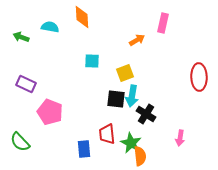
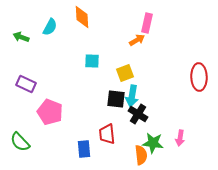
pink rectangle: moved 16 px left
cyan semicircle: rotated 108 degrees clockwise
black cross: moved 8 px left
green star: moved 22 px right; rotated 20 degrees counterclockwise
orange semicircle: moved 1 px right, 1 px up
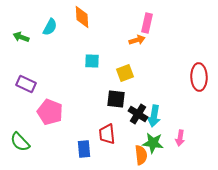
orange arrow: rotated 14 degrees clockwise
cyan arrow: moved 22 px right, 20 px down
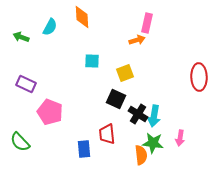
black square: rotated 18 degrees clockwise
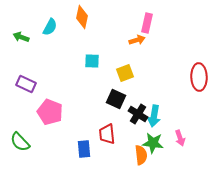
orange diamond: rotated 15 degrees clockwise
pink arrow: rotated 28 degrees counterclockwise
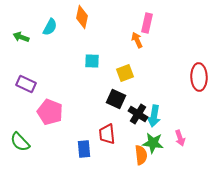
orange arrow: rotated 98 degrees counterclockwise
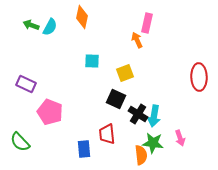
green arrow: moved 10 px right, 12 px up
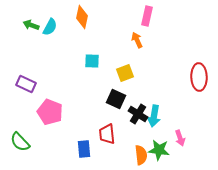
pink rectangle: moved 7 px up
green star: moved 6 px right, 7 px down
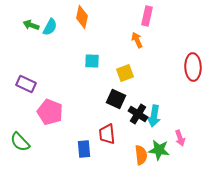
red ellipse: moved 6 px left, 10 px up
